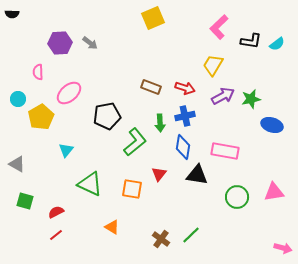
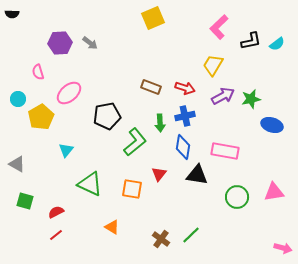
black L-shape: rotated 20 degrees counterclockwise
pink semicircle: rotated 14 degrees counterclockwise
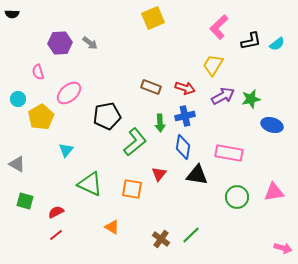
pink rectangle: moved 4 px right, 2 px down
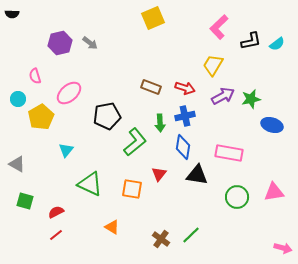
purple hexagon: rotated 10 degrees counterclockwise
pink semicircle: moved 3 px left, 4 px down
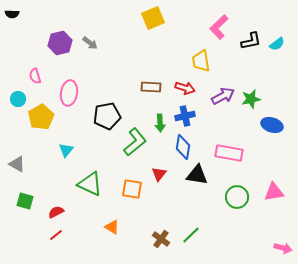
yellow trapezoid: moved 12 px left, 4 px up; rotated 40 degrees counterclockwise
brown rectangle: rotated 18 degrees counterclockwise
pink ellipse: rotated 40 degrees counterclockwise
